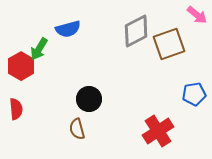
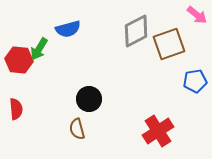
red hexagon: moved 2 px left, 6 px up; rotated 24 degrees counterclockwise
blue pentagon: moved 1 px right, 13 px up
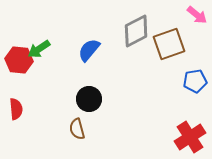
blue semicircle: moved 21 px right, 21 px down; rotated 145 degrees clockwise
green arrow: rotated 25 degrees clockwise
red cross: moved 32 px right, 6 px down
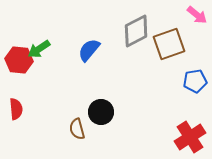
black circle: moved 12 px right, 13 px down
